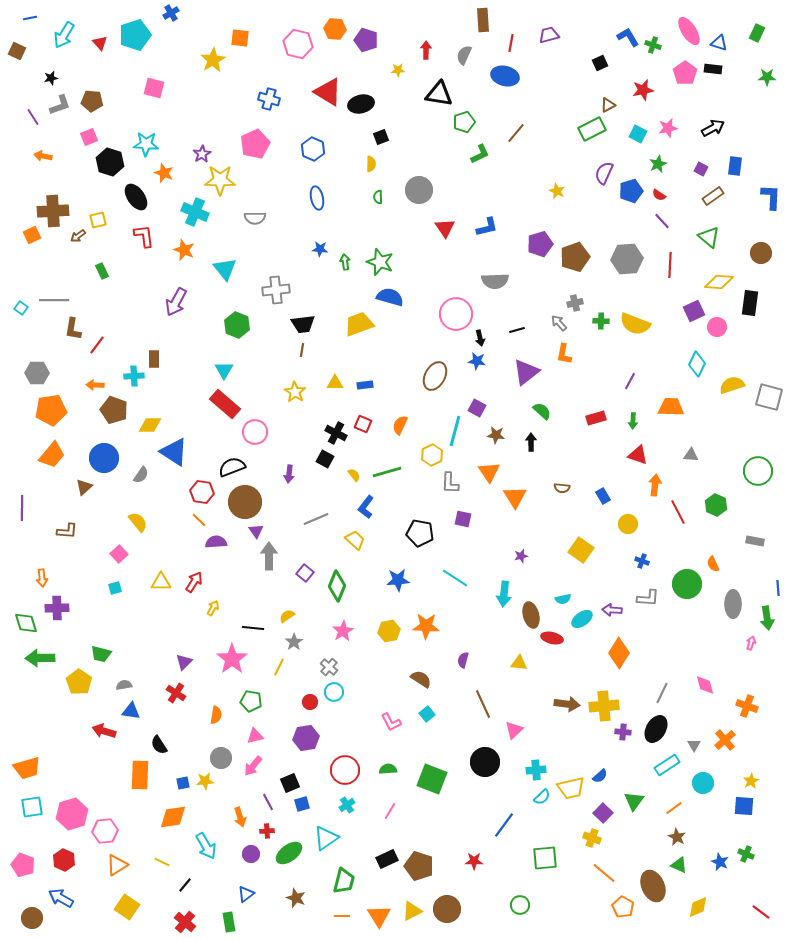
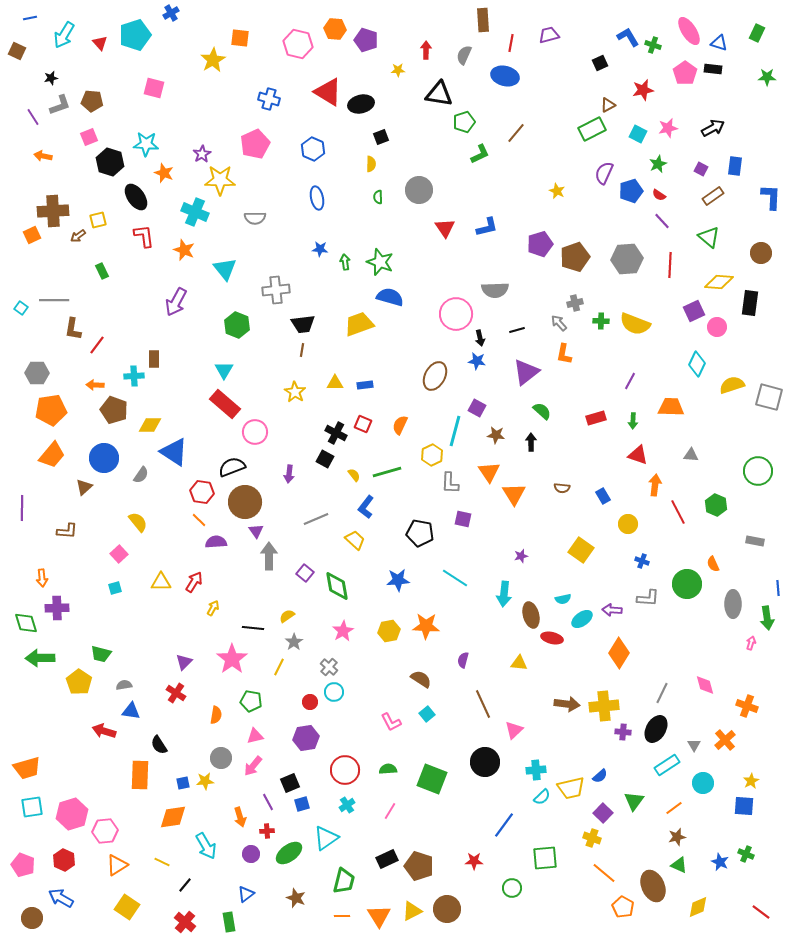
gray semicircle at (495, 281): moved 9 px down
orange triangle at (515, 497): moved 1 px left, 3 px up
green diamond at (337, 586): rotated 32 degrees counterclockwise
brown star at (677, 837): rotated 30 degrees clockwise
green circle at (520, 905): moved 8 px left, 17 px up
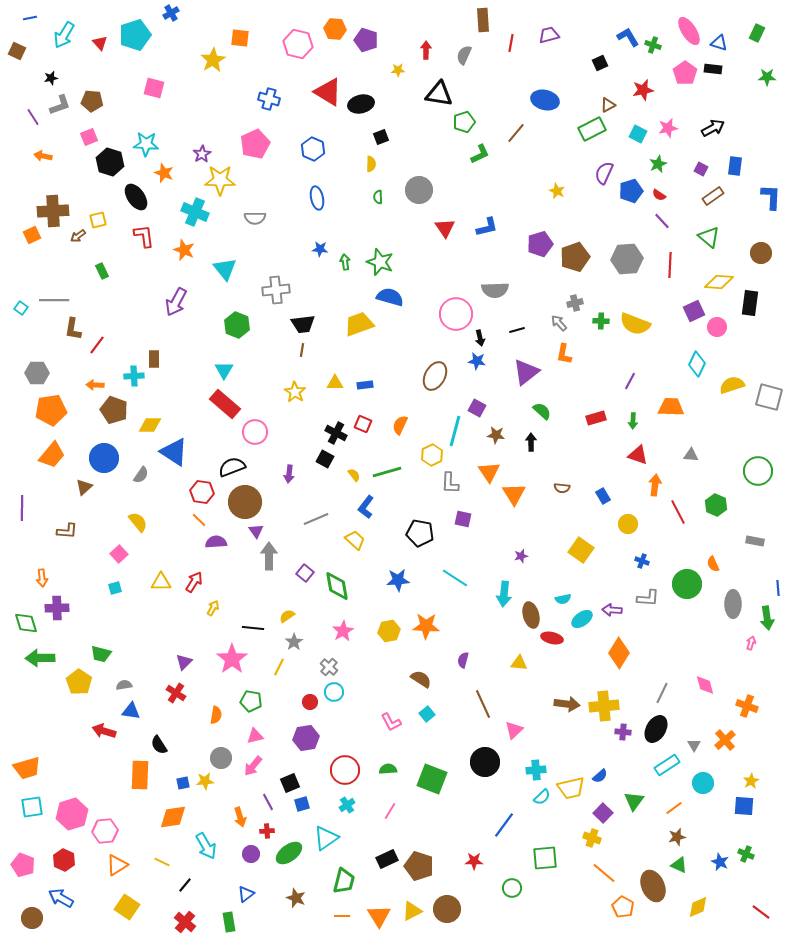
blue ellipse at (505, 76): moved 40 px right, 24 px down
